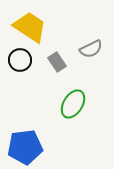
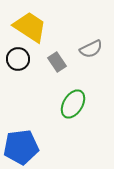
black circle: moved 2 px left, 1 px up
blue pentagon: moved 4 px left
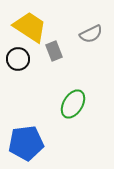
gray semicircle: moved 15 px up
gray rectangle: moved 3 px left, 11 px up; rotated 12 degrees clockwise
blue pentagon: moved 5 px right, 4 px up
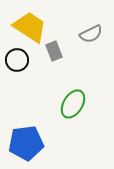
black circle: moved 1 px left, 1 px down
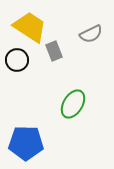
blue pentagon: rotated 8 degrees clockwise
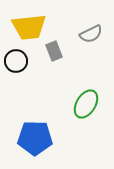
yellow trapezoid: moved 1 px left; rotated 141 degrees clockwise
black circle: moved 1 px left, 1 px down
green ellipse: moved 13 px right
blue pentagon: moved 9 px right, 5 px up
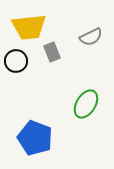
gray semicircle: moved 3 px down
gray rectangle: moved 2 px left, 1 px down
blue pentagon: rotated 20 degrees clockwise
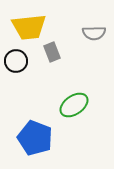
gray semicircle: moved 3 px right, 4 px up; rotated 25 degrees clockwise
green ellipse: moved 12 px left, 1 px down; rotated 24 degrees clockwise
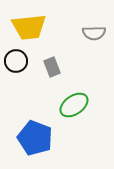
gray rectangle: moved 15 px down
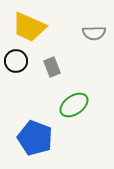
yellow trapezoid: rotated 30 degrees clockwise
